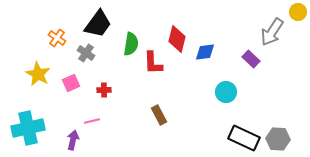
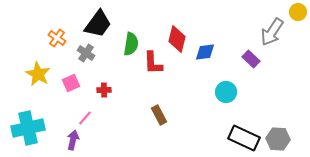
pink line: moved 7 px left, 3 px up; rotated 35 degrees counterclockwise
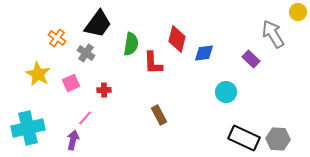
gray arrow: moved 1 px right, 2 px down; rotated 116 degrees clockwise
blue diamond: moved 1 px left, 1 px down
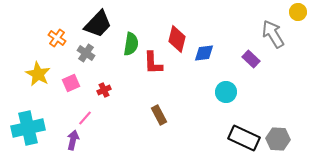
black trapezoid: rotated 8 degrees clockwise
red cross: rotated 24 degrees counterclockwise
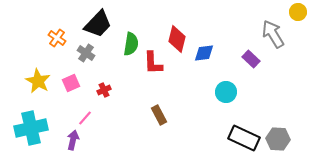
yellow star: moved 7 px down
cyan cross: moved 3 px right
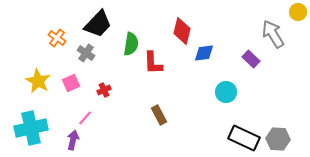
red diamond: moved 5 px right, 8 px up
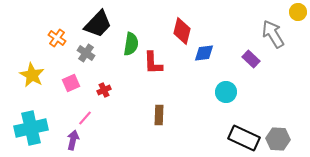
yellow star: moved 6 px left, 6 px up
brown rectangle: rotated 30 degrees clockwise
